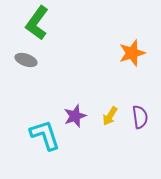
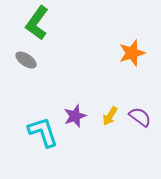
gray ellipse: rotated 15 degrees clockwise
purple semicircle: rotated 45 degrees counterclockwise
cyan L-shape: moved 2 px left, 3 px up
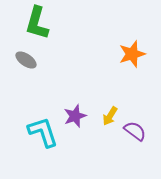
green L-shape: rotated 20 degrees counterclockwise
orange star: moved 1 px down
purple semicircle: moved 5 px left, 14 px down
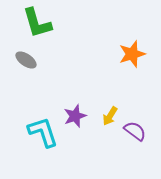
green L-shape: rotated 32 degrees counterclockwise
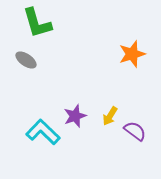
cyan L-shape: rotated 28 degrees counterclockwise
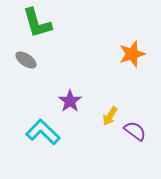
purple star: moved 5 px left, 15 px up; rotated 15 degrees counterclockwise
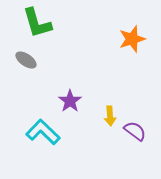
orange star: moved 15 px up
yellow arrow: rotated 36 degrees counterclockwise
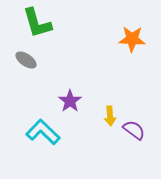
orange star: rotated 20 degrees clockwise
purple semicircle: moved 1 px left, 1 px up
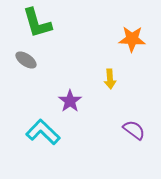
yellow arrow: moved 37 px up
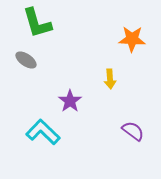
purple semicircle: moved 1 px left, 1 px down
